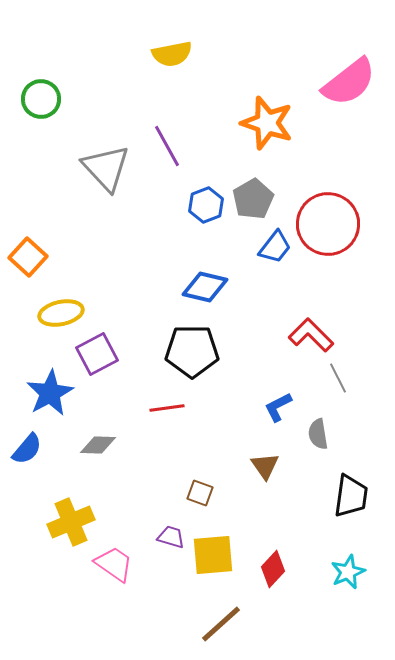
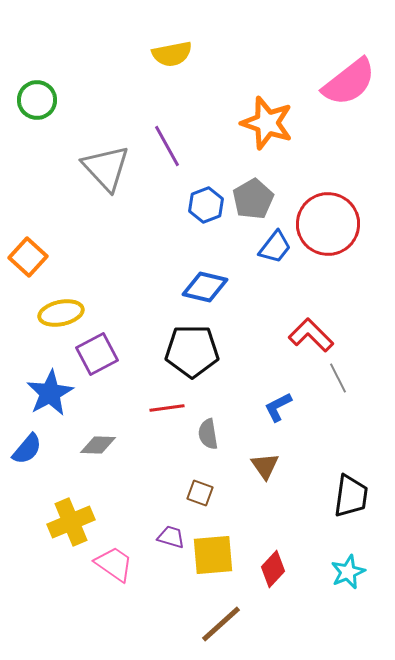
green circle: moved 4 px left, 1 px down
gray semicircle: moved 110 px left
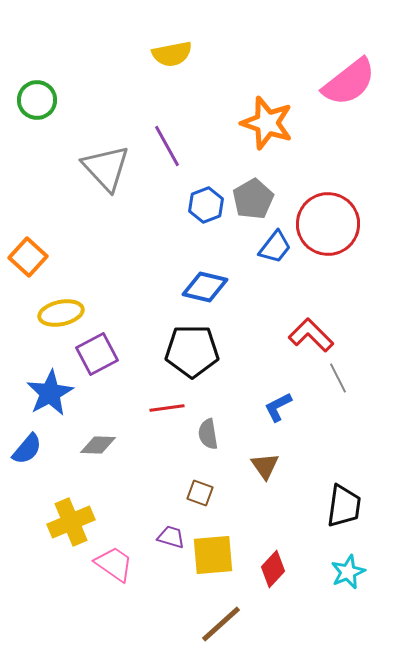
black trapezoid: moved 7 px left, 10 px down
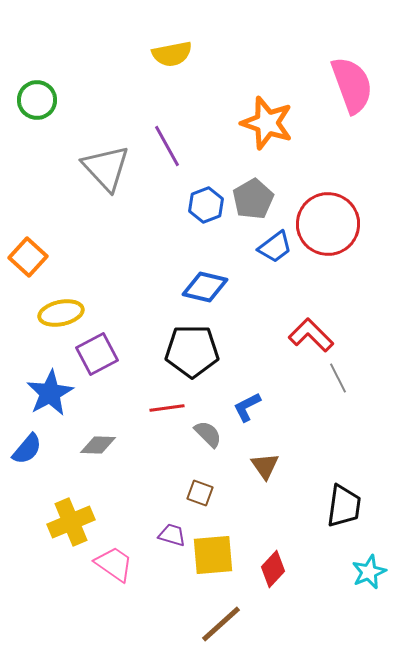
pink semicircle: moved 3 px right, 3 px down; rotated 72 degrees counterclockwise
blue trapezoid: rotated 15 degrees clockwise
blue L-shape: moved 31 px left
gray semicircle: rotated 144 degrees clockwise
purple trapezoid: moved 1 px right, 2 px up
cyan star: moved 21 px right
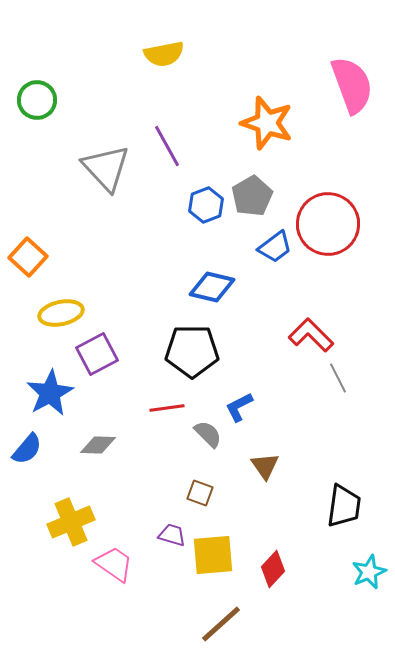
yellow semicircle: moved 8 px left
gray pentagon: moved 1 px left, 3 px up
blue diamond: moved 7 px right
blue L-shape: moved 8 px left
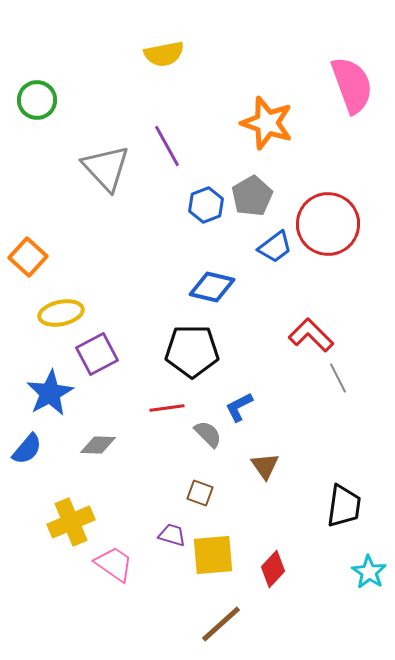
cyan star: rotated 16 degrees counterclockwise
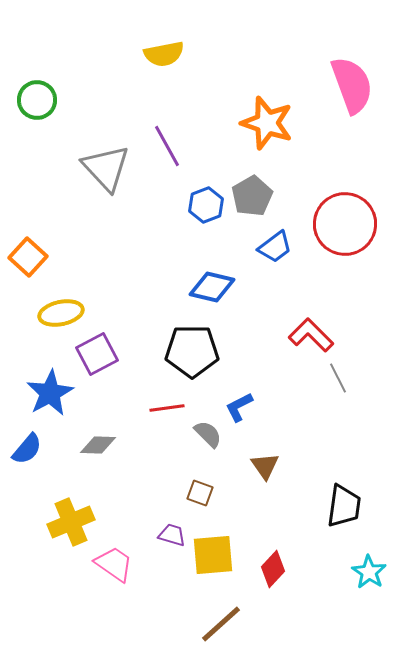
red circle: moved 17 px right
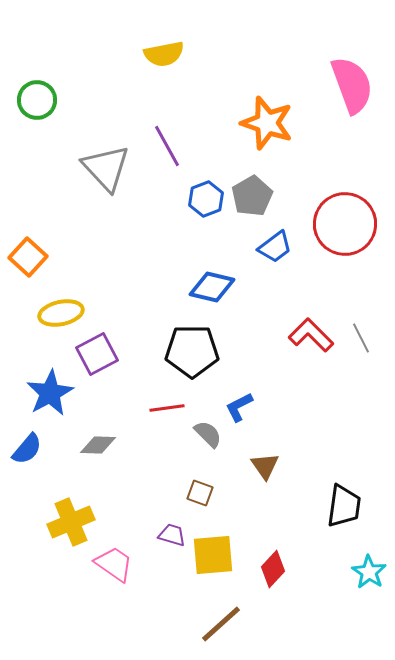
blue hexagon: moved 6 px up
gray line: moved 23 px right, 40 px up
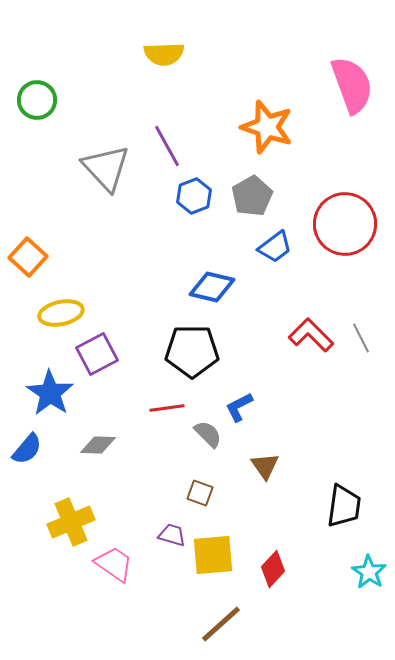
yellow semicircle: rotated 9 degrees clockwise
orange star: moved 4 px down
blue hexagon: moved 12 px left, 3 px up
blue star: rotated 9 degrees counterclockwise
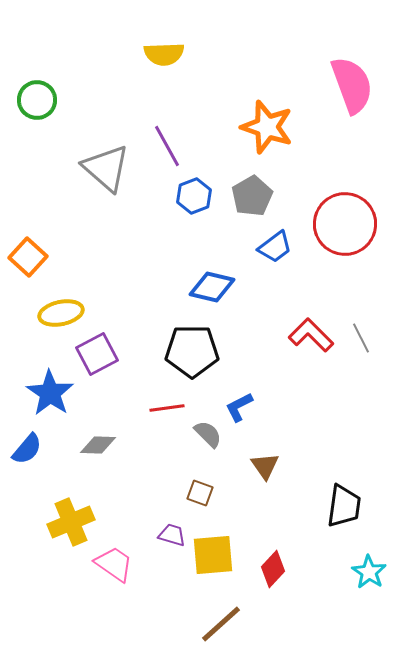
gray triangle: rotated 6 degrees counterclockwise
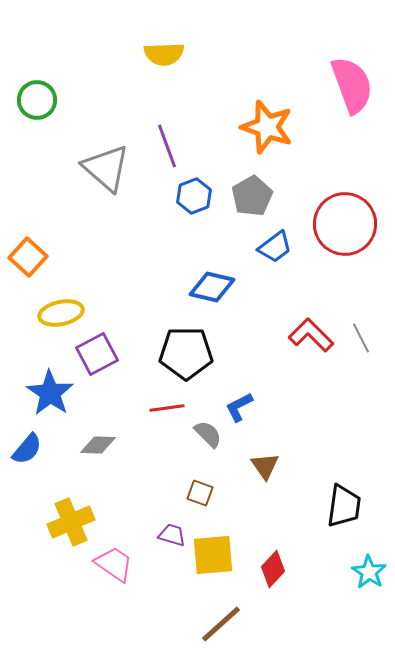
purple line: rotated 9 degrees clockwise
black pentagon: moved 6 px left, 2 px down
